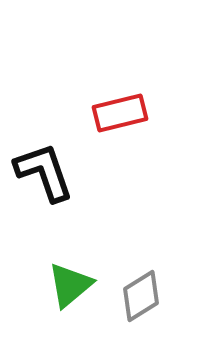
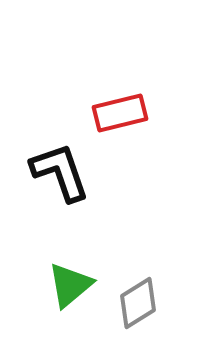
black L-shape: moved 16 px right
gray diamond: moved 3 px left, 7 px down
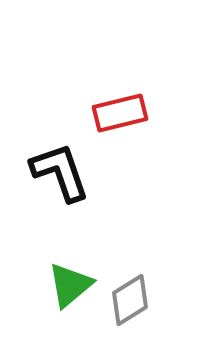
gray diamond: moved 8 px left, 3 px up
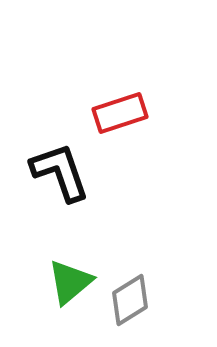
red rectangle: rotated 4 degrees counterclockwise
green triangle: moved 3 px up
